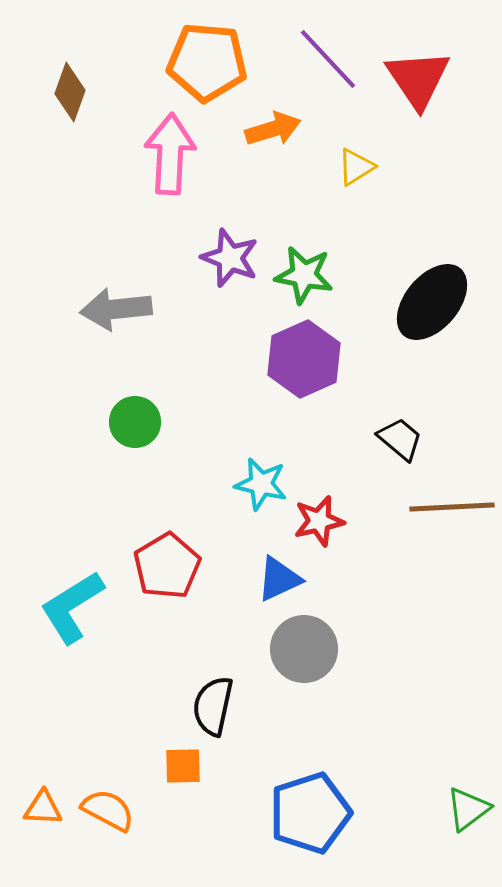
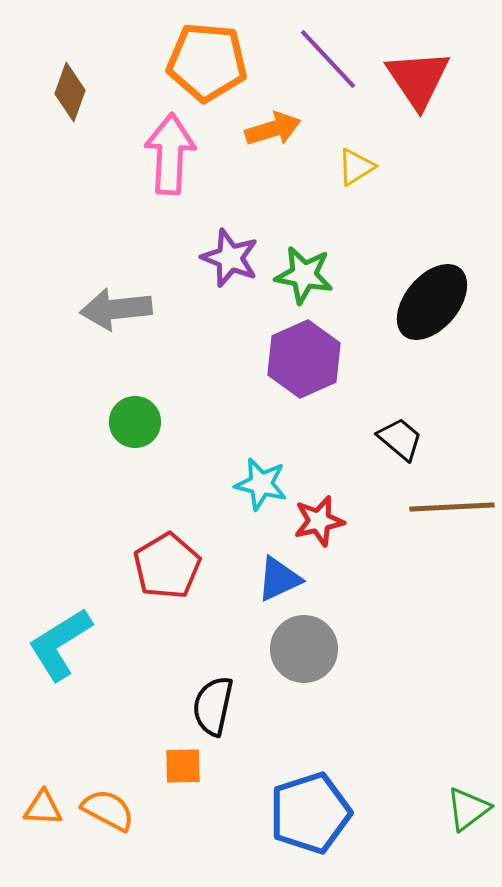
cyan L-shape: moved 12 px left, 37 px down
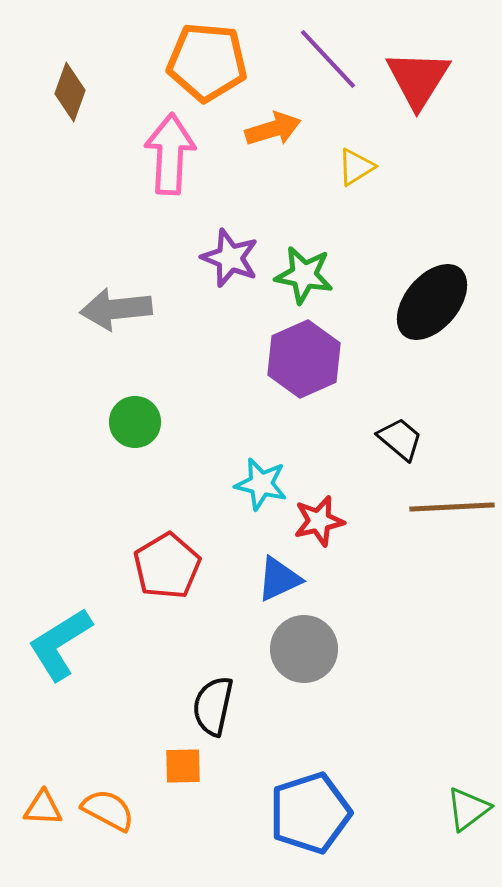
red triangle: rotated 6 degrees clockwise
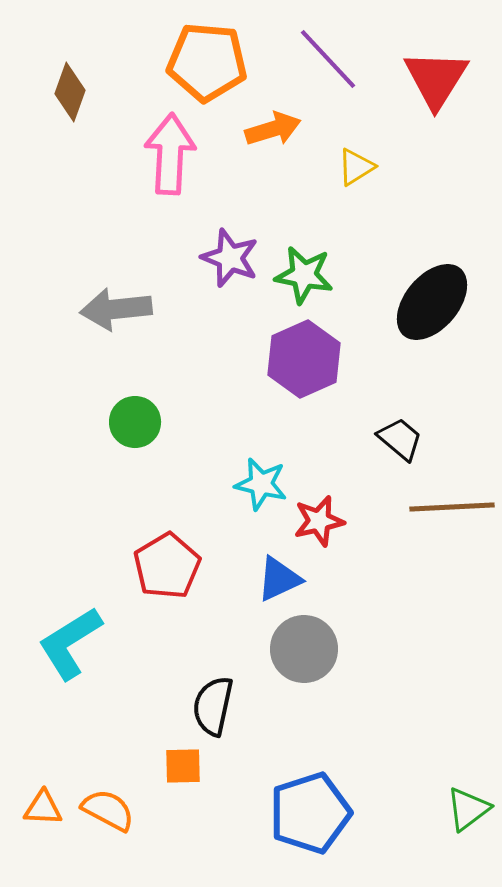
red triangle: moved 18 px right
cyan L-shape: moved 10 px right, 1 px up
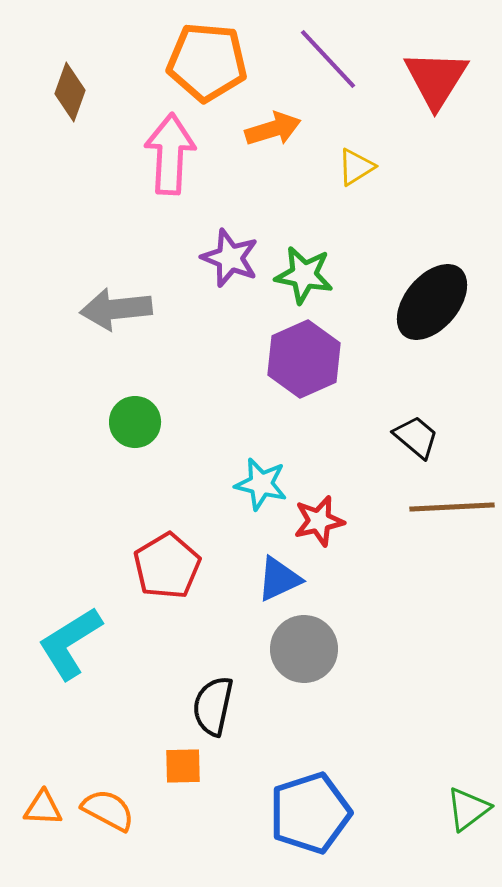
black trapezoid: moved 16 px right, 2 px up
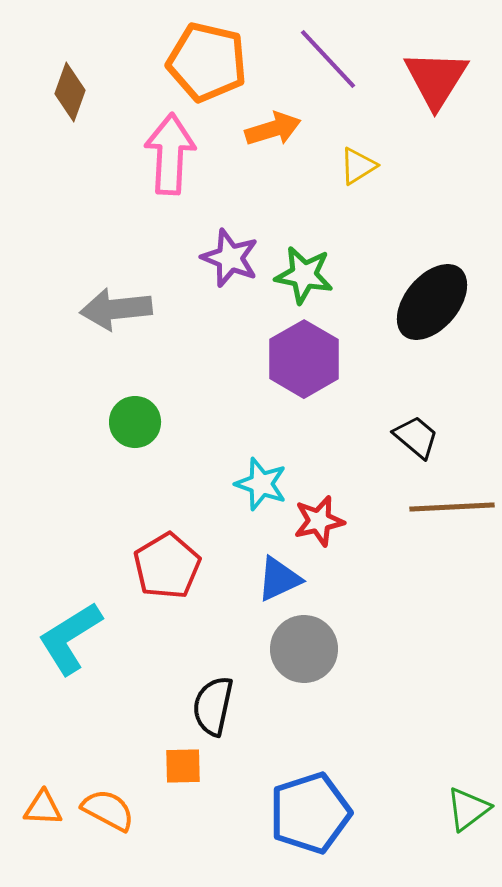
orange pentagon: rotated 8 degrees clockwise
yellow triangle: moved 2 px right, 1 px up
purple hexagon: rotated 6 degrees counterclockwise
cyan star: rotated 6 degrees clockwise
cyan L-shape: moved 5 px up
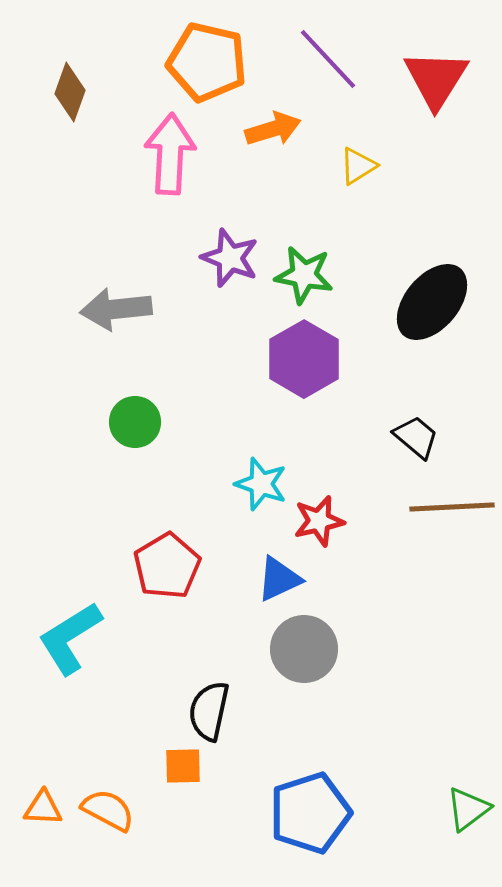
black semicircle: moved 4 px left, 5 px down
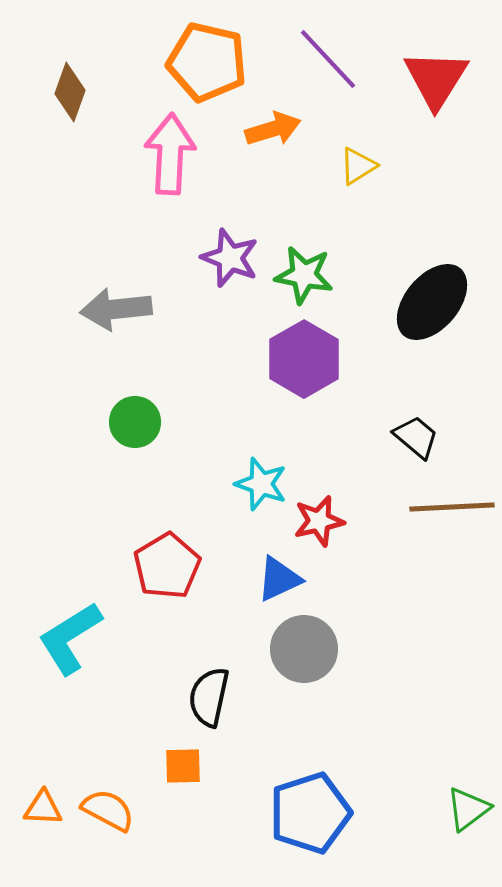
black semicircle: moved 14 px up
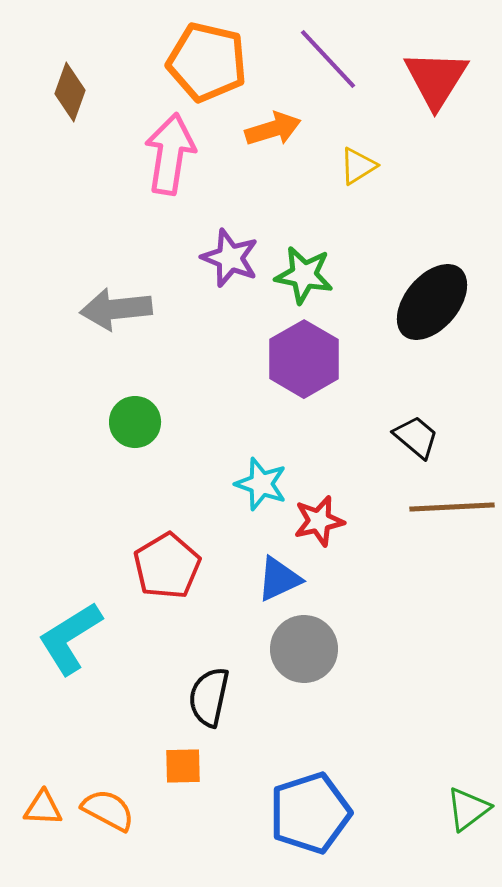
pink arrow: rotated 6 degrees clockwise
